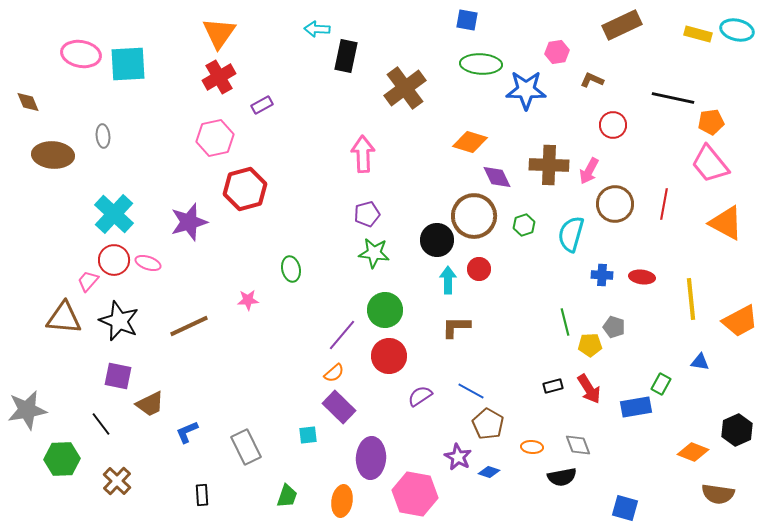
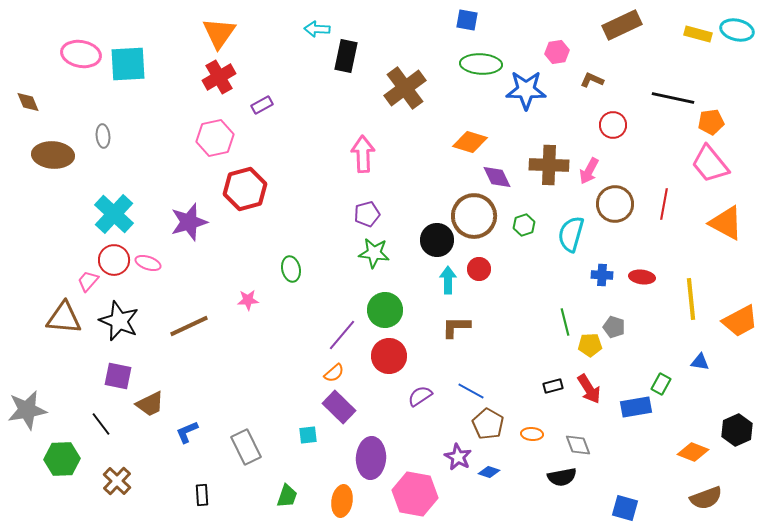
orange ellipse at (532, 447): moved 13 px up
brown semicircle at (718, 494): moved 12 px left, 4 px down; rotated 28 degrees counterclockwise
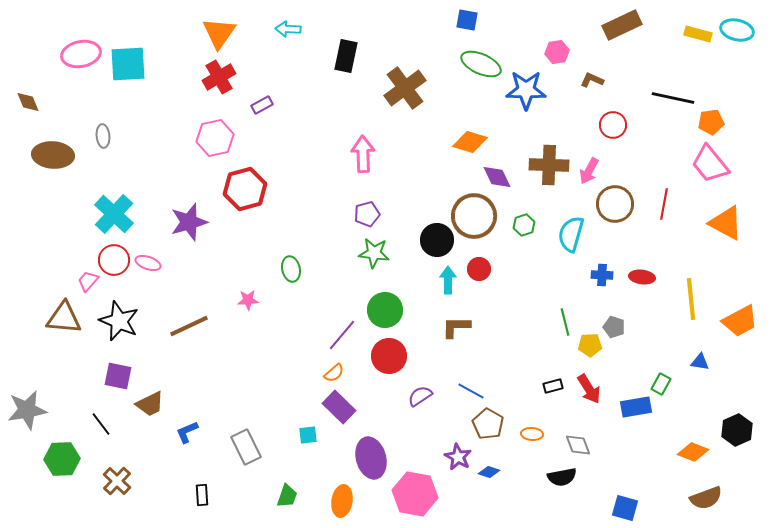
cyan arrow at (317, 29): moved 29 px left
pink ellipse at (81, 54): rotated 21 degrees counterclockwise
green ellipse at (481, 64): rotated 21 degrees clockwise
purple ellipse at (371, 458): rotated 18 degrees counterclockwise
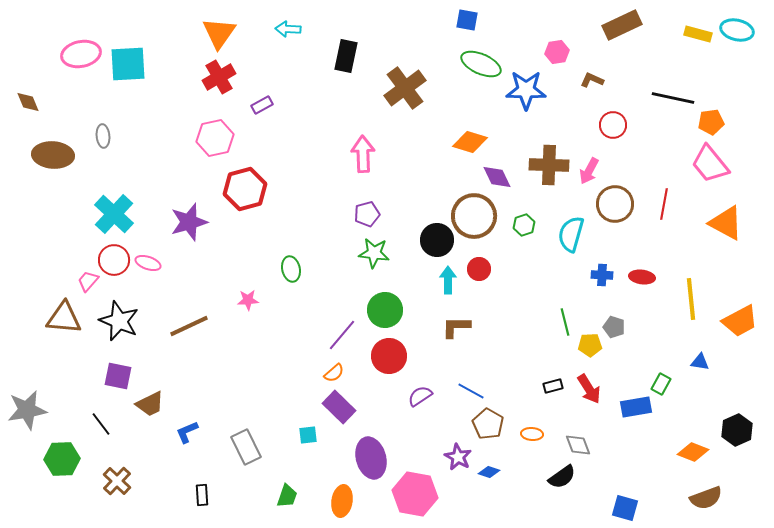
black semicircle at (562, 477): rotated 24 degrees counterclockwise
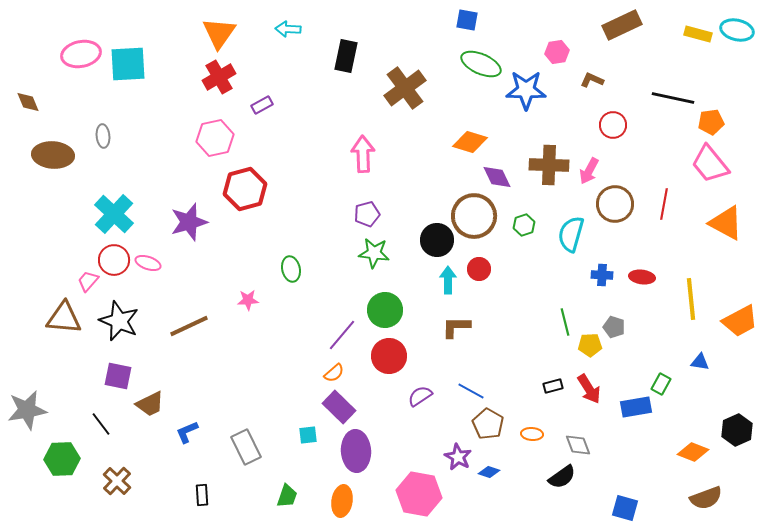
purple ellipse at (371, 458): moved 15 px left, 7 px up; rotated 12 degrees clockwise
pink hexagon at (415, 494): moved 4 px right
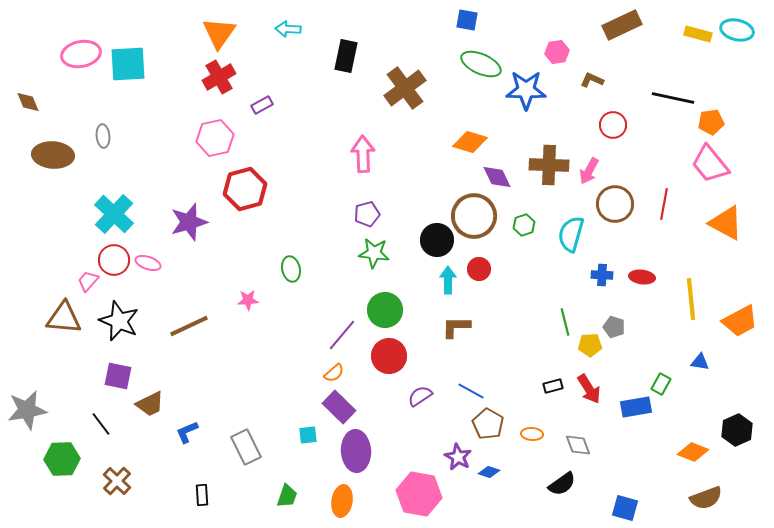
black semicircle at (562, 477): moved 7 px down
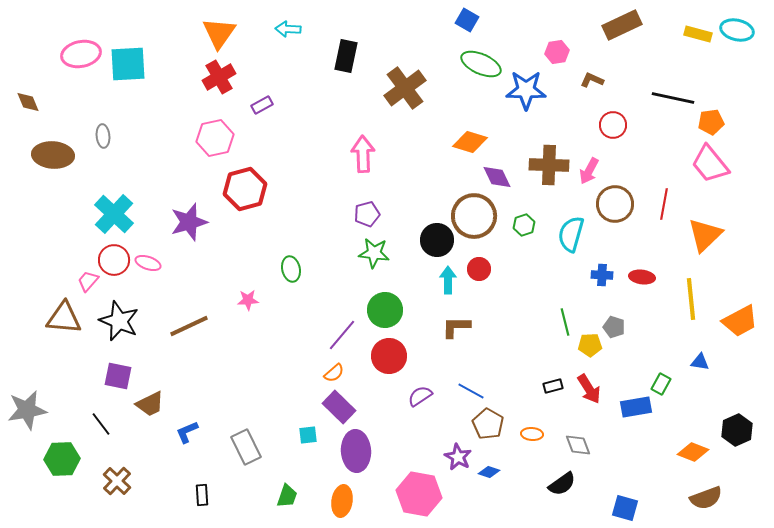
blue square at (467, 20): rotated 20 degrees clockwise
orange triangle at (726, 223): moved 21 px left, 12 px down; rotated 48 degrees clockwise
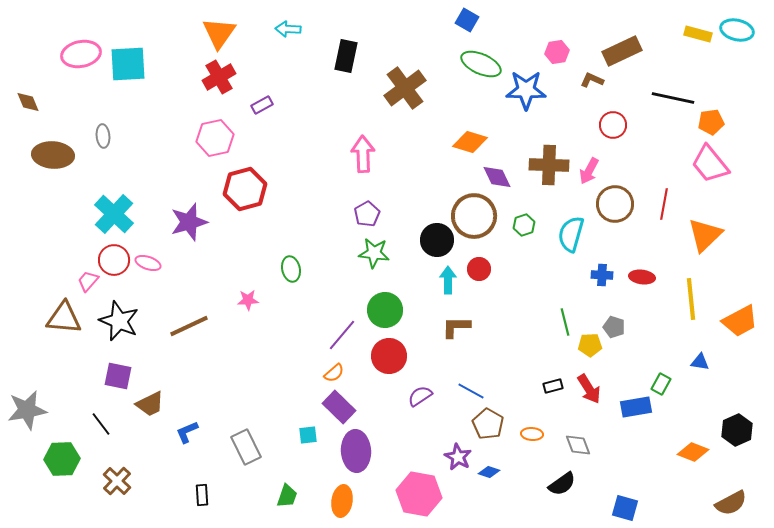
brown rectangle at (622, 25): moved 26 px down
purple pentagon at (367, 214): rotated 15 degrees counterclockwise
brown semicircle at (706, 498): moved 25 px right, 5 px down; rotated 8 degrees counterclockwise
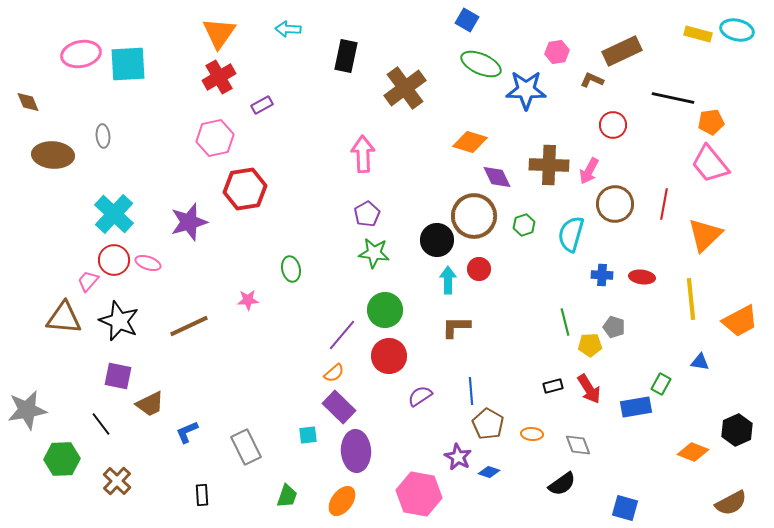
red hexagon at (245, 189): rotated 6 degrees clockwise
blue line at (471, 391): rotated 56 degrees clockwise
orange ellipse at (342, 501): rotated 28 degrees clockwise
